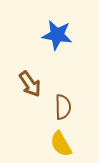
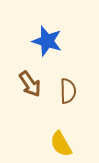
blue star: moved 10 px left, 6 px down; rotated 8 degrees clockwise
brown semicircle: moved 5 px right, 16 px up
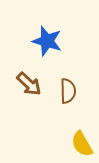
brown arrow: moved 1 px left; rotated 12 degrees counterclockwise
yellow semicircle: moved 21 px right
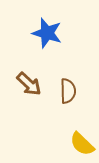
blue star: moved 8 px up
yellow semicircle: rotated 16 degrees counterclockwise
